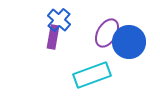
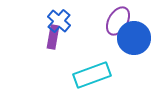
blue cross: moved 1 px down
purple ellipse: moved 11 px right, 12 px up
blue circle: moved 5 px right, 4 px up
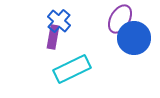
purple ellipse: moved 2 px right, 2 px up
cyan rectangle: moved 20 px left, 6 px up; rotated 6 degrees counterclockwise
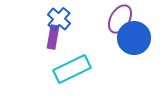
blue cross: moved 2 px up
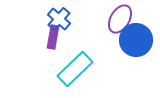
blue circle: moved 2 px right, 2 px down
cyan rectangle: moved 3 px right; rotated 18 degrees counterclockwise
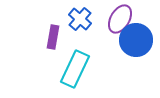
blue cross: moved 21 px right
cyan rectangle: rotated 21 degrees counterclockwise
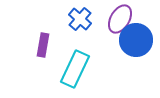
purple rectangle: moved 10 px left, 8 px down
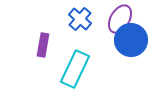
blue circle: moved 5 px left
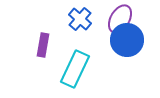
blue circle: moved 4 px left
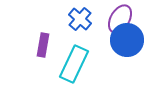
cyan rectangle: moved 1 px left, 5 px up
